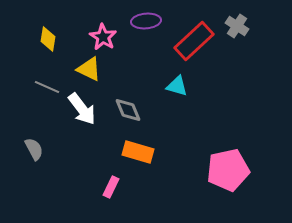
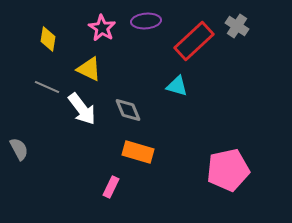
pink star: moved 1 px left, 9 px up
gray semicircle: moved 15 px left
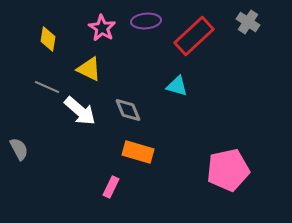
gray cross: moved 11 px right, 4 px up
red rectangle: moved 5 px up
white arrow: moved 2 px left, 2 px down; rotated 12 degrees counterclockwise
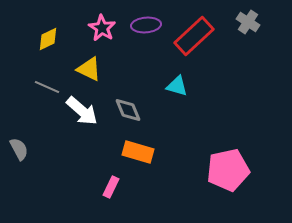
purple ellipse: moved 4 px down
yellow diamond: rotated 55 degrees clockwise
white arrow: moved 2 px right
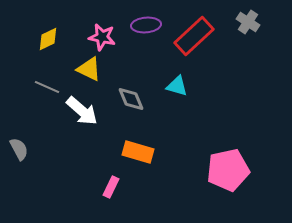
pink star: moved 9 px down; rotated 20 degrees counterclockwise
gray diamond: moved 3 px right, 11 px up
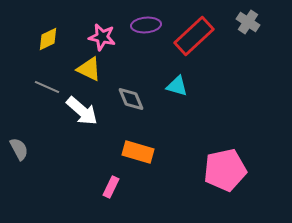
pink pentagon: moved 3 px left
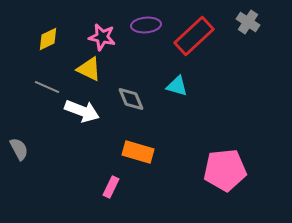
white arrow: rotated 20 degrees counterclockwise
pink pentagon: rotated 6 degrees clockwise
